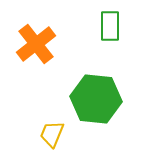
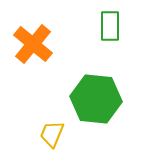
orange cross: moved 3 px left; rotated 12 degrees counterclockwise
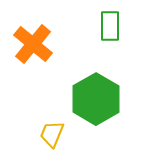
green hexagon: rotated 24 degrees clockwise
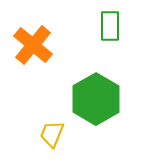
orange cross: moved 1 px down
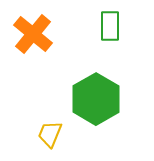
orange cross: moved 11 px up
yellow trapezoid: moved 2 px left
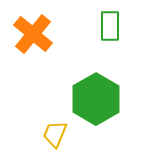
yellow trapezoid: moved 5 px right
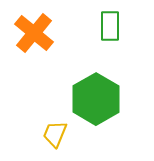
orange cross: moved 1 px right, 1 px up
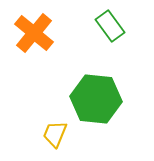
green rectangle: rotated 36 degrees counterclockwise
green hexagon: rotated 24 degrees counterclockwise
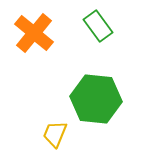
green rectangle: moved 12 px left
